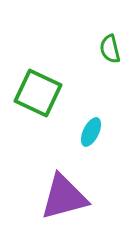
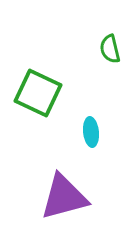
cyan ellipse: rotated 32 degrees counterclockwise
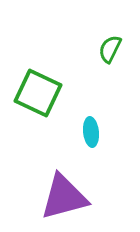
green semicircle: rotated 40 degrees clockwise
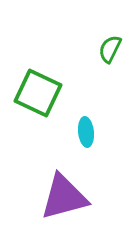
cyan ellipse: moved 5 px left
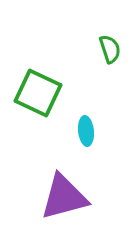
green semicircle: rotated 136 degrees clockwise
cyan ellipse: moved 1 px up
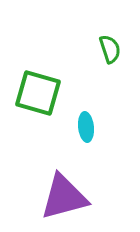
green square: rotated 9 degrees counterclockwise
cyan ellipse: moved 4 px up
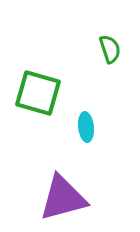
purple triangle: moved 1 px left, 1 px down
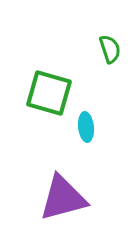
green square: moved 11 px right
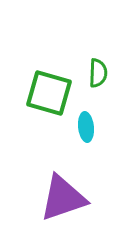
green semicircle: moved 12 px left, 24 px down; rotated 20 degrees clockwise
purple triangle: rotated 4 degrees counterclockwise
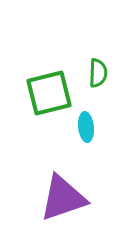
green square: rotated 30 degrees counterclockwise
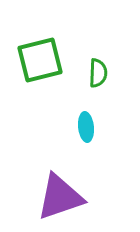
green square: moved 9 px left, 33 px up
purple triangle: moved 3 px left, 1 px up
